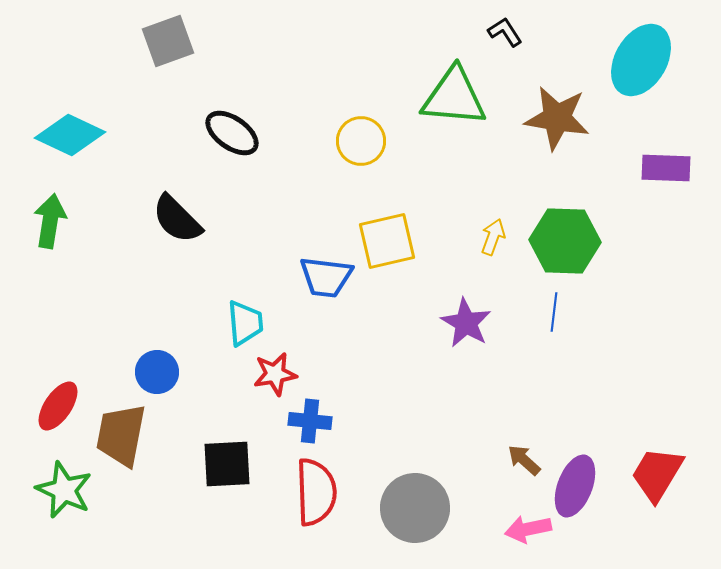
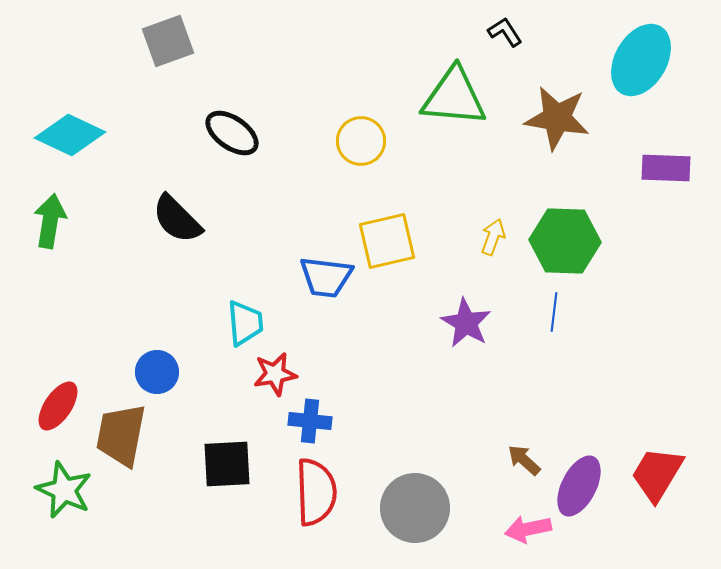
purple ellipse: moved 4 px right; rotated 6 degrees clockwise
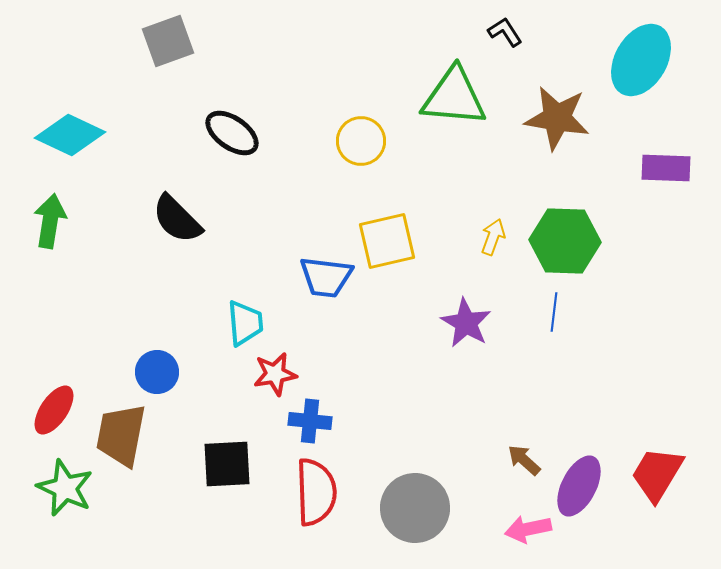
red ellipse: moved 4 px left, 4 px down
green star: moved 1 px right, 2 px up
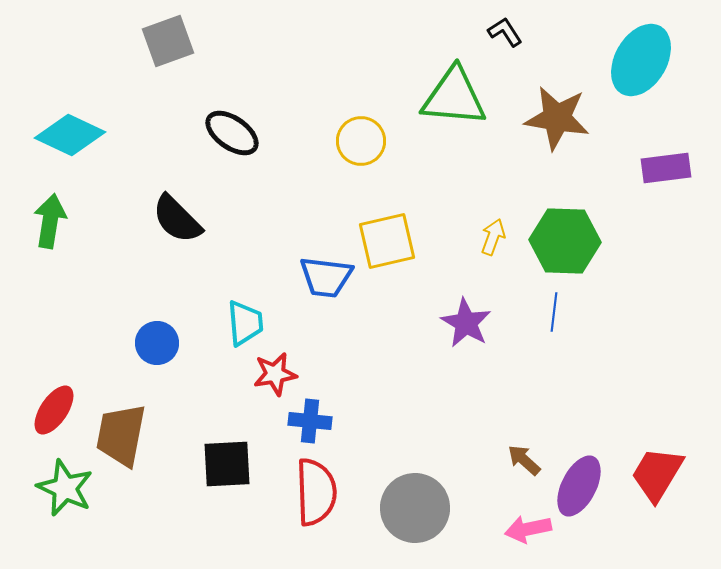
purple rectangle: rotated 9 degrees counterclockwise
blue circle: moved 29 px up
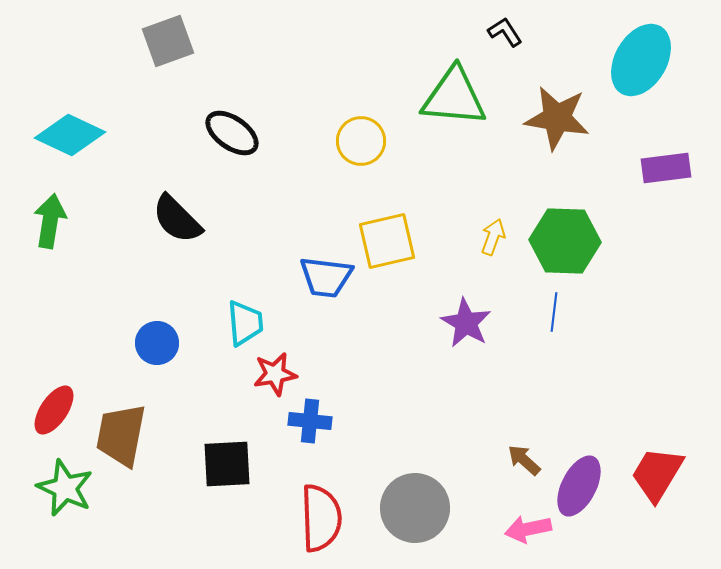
red semicircle: moved 5 px right, 26 px down
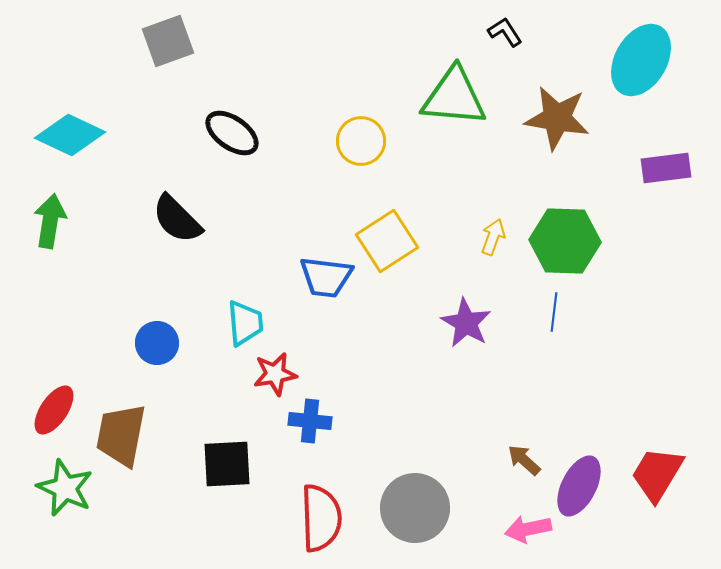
yellow square: rotated 20 degrees counterclockwise
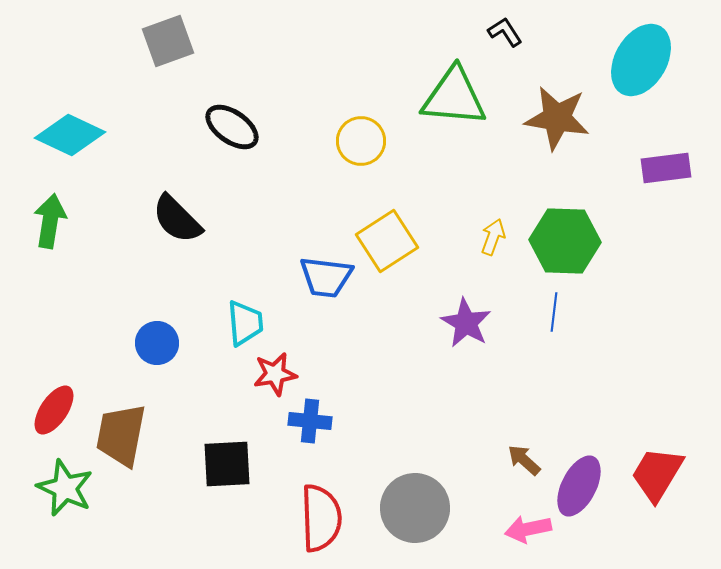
black ellipse: moved 6 px up
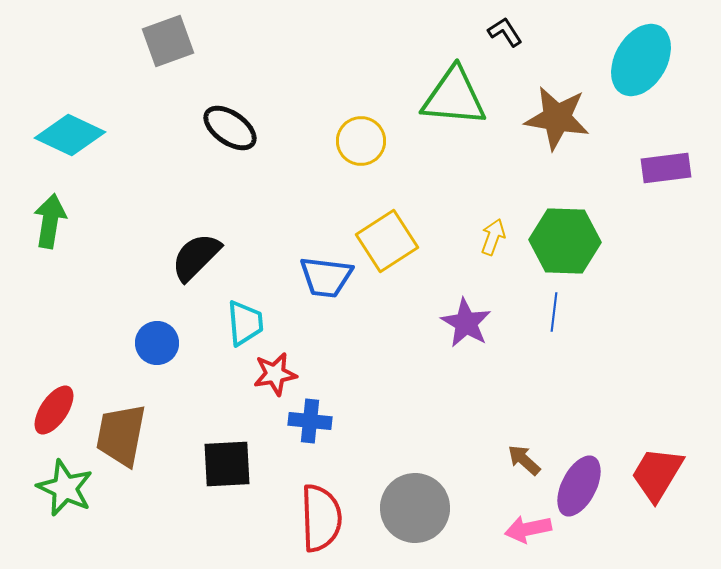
black ellipse: moved 2 px left, 1 px down
black semicircle: moved 19 px right, 38 px down; rotated 90 degrees clockwise
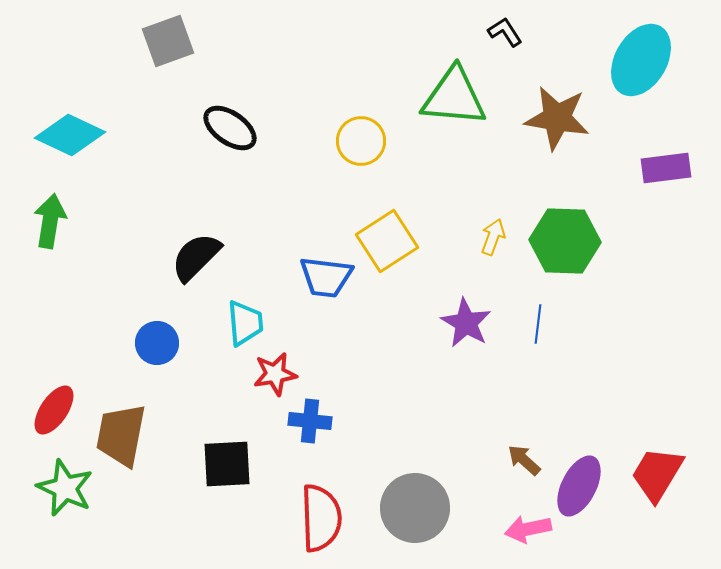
blue line: moved 16 px left, 12 px down
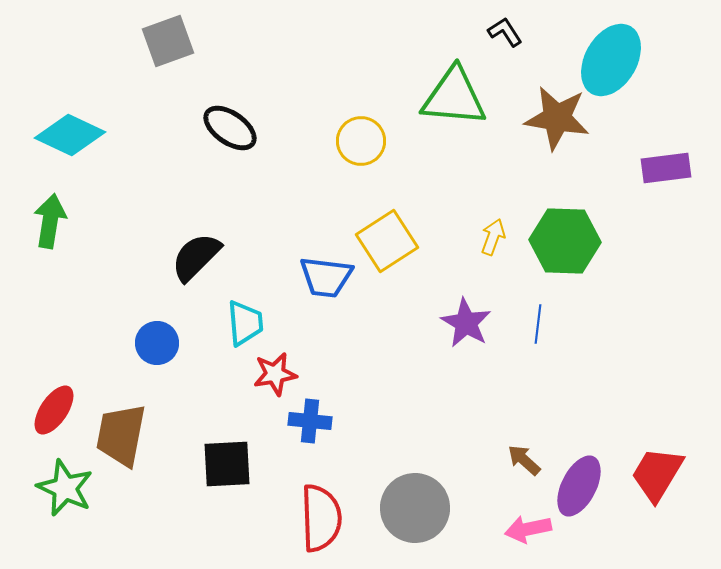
cyan ellipse: moved 30 px left
